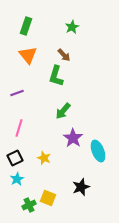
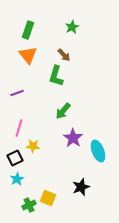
green rectangle: moved 2 px right, 4 px down
yellow star: moved 11 px left, 12 px up; rotated 16 degrees counterclockwise
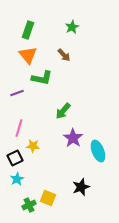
green L-shape: moved 14 px left, 2 px down; rotated 95 degrees counterclockwise
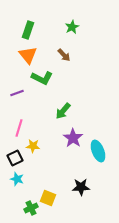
green L-shape: rotated 15 degrees clockwise
cyan star: rotated 24 degrees counterclockwise
black star: rotated 18 degrees clockwise
green cross: moved 2 px right, 3 px down
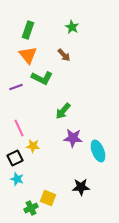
green star: rotated 16 degrees counterclockwise
purple line: moved 1 px left, 6 px up
pink line: rotated 42 degrees counterclockwise
purple star: rotated 30 degrees counterclockwise
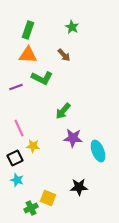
orange triangle: rotated 48 degrees counterclockwise
cyan star: moved 1 px down
black star: moved 2 px left
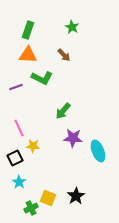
cyan star: moved 2 px right, 2 px down; rotated 16 degrees clockwise
black star: moved 3 px left, 9 px down; rotated 30 degrees counterclockwise
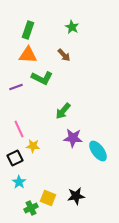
pink line: moved 1 px down
cyan ellipse: rotated 15 degrees counterclockwise
black star: rotated 24 degrees clockwise
